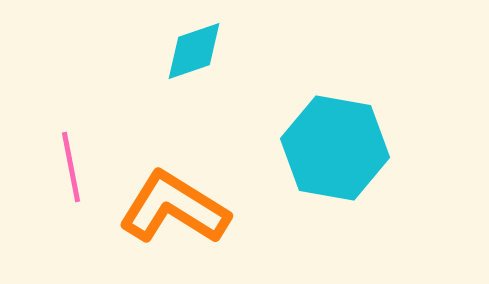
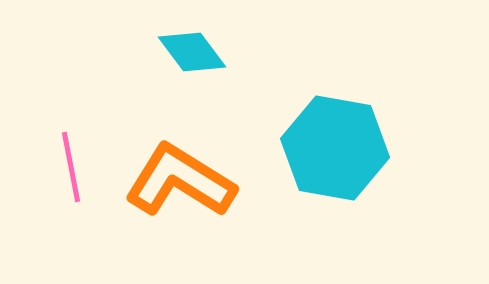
cyan diamond: moved 2 px left, 1 px down; rotated 72 degrees clockwise
orange L-shape: moved 6 px right, 27 px up
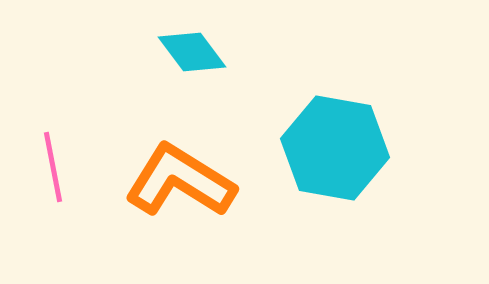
pink line: moved 18 px left
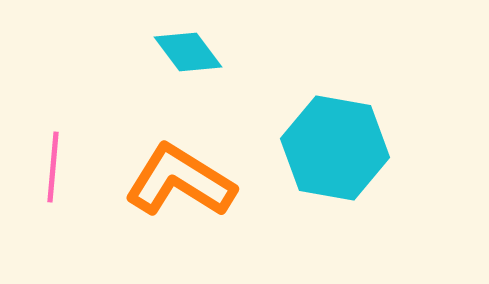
cyan diamond: moved 4 px left
pink line: rotated 16 degrees clockwise
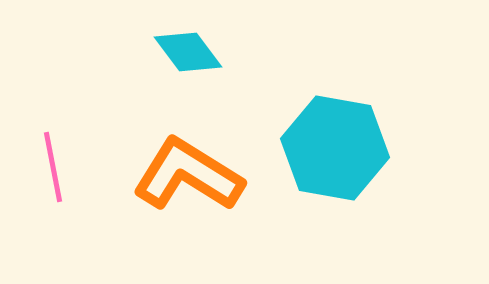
pink line: rotated 16 degrees counterclockwise
orange L-shape: moved 8 px right, 6 px up
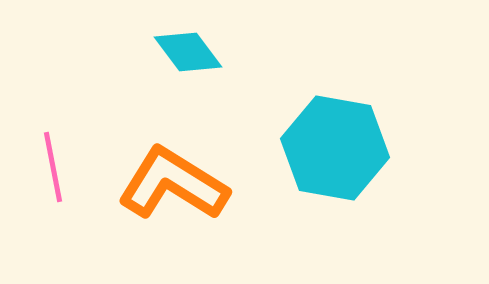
orange L-shape: moved 15 px left, 9 px down
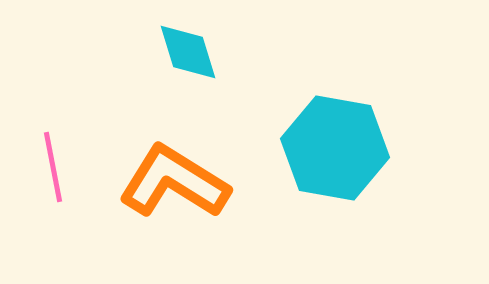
cyan diamond: rotated 20 degrees clockwise
orange L-shape: moved 1 px right, 2 px up
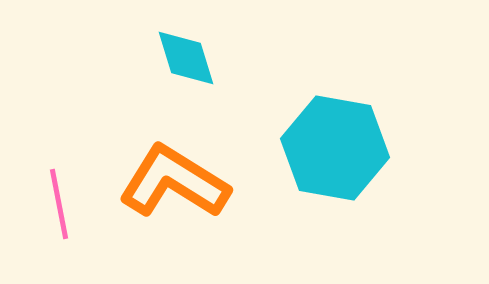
cyan diamond: moved 2 px left, 6 px down
pink line: moved 6 px right, 37 px down
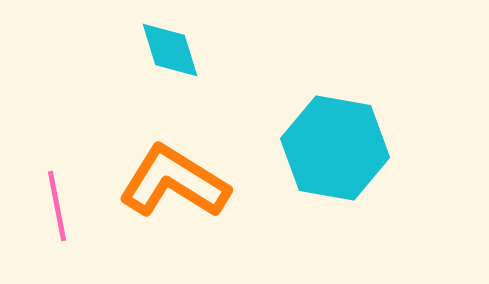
cyan diamond: moved 16 px left, 8 px up
pink line: moved 2 px left, 2 px down
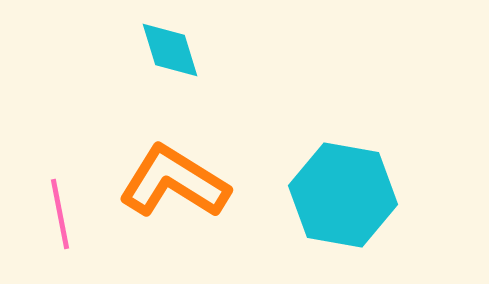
cyan hexagon: moved 8 px right, 47 px down
pink line: moved 3 px right, 8 px down
